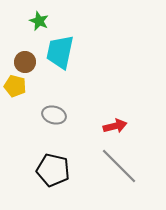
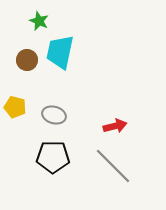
brown circle: moved 2 px right, 2 px up
yellow pentagon: moved 21 px down
gray line: moved 6 px left
black pentagon: moved 13 px up; rotated 12 degrees counterclockwise
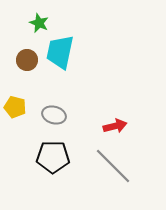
green star: moved 2 px down
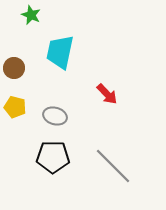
green star: moved 8 px left, 8 px up
brown circle: moved 13 px left, 8 px down
gray ellipse: moved 1 px right, 1 px down
red arrow: moved 8 px left, 32 px up; rotated 60 degrees clockwise
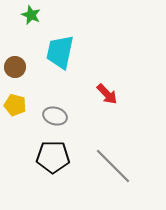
brown circle: moved 1 px right, 1 px up
yellow pentagon: moved 2 px up
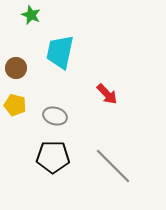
brown circle: moved 1 px right, 1 px down
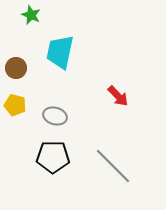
red arrow: moved 11 px right, 2 px down
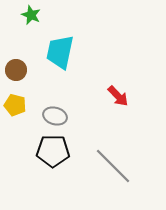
brown circle: moved 2 px down
black pentagon: moved 6 px up
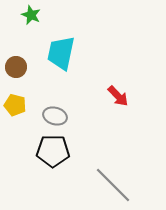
cyan trapezoid: moved 1 px right, 1 px down
brown circle: moved 3 px up
gray line: moved 19 px down
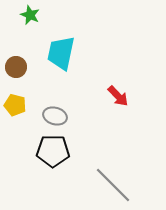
green star: moved 1 px left
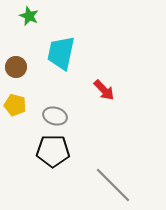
green star: moved 1 px left, 1 px down
red arrow: moved 14 px left, 6 px up
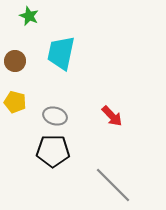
brown circle: moved 1 px left, 6 px up
red arrow: moved 8 px right, 26 px down
yellow pentagon: moved 3 px up
